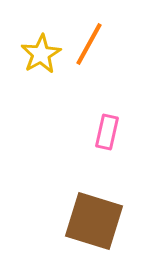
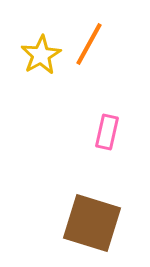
yellow star: moved 1 px down
brown square: moved 2 px left, 2 px down
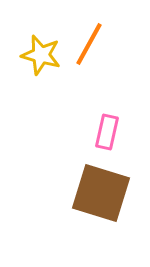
yellow star: rotated 27 degrees counterclockwise
brown square: moved 9 px right, 30 px up
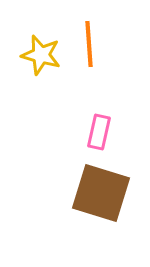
orange line: rotated 33 degrees counterclockwise
pink rectangle: moved 8 px left
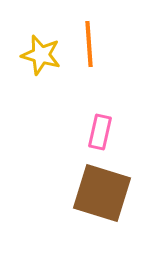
pink rectangle: moved 1 px right
brown square: moved 1 px right
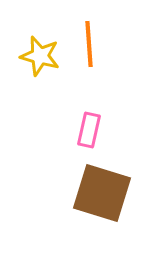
yellow star: moved 1 px left, 1 px down
pink rectangle: moved 11 px left, 2 px up
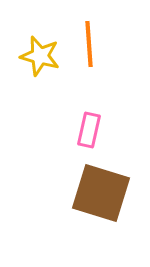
brown square: moved 1 px left
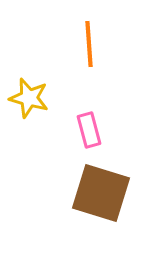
yellow star: moved 11 px left, 42 px down
pink rectangle: rotated 28 degrees counterclockwise
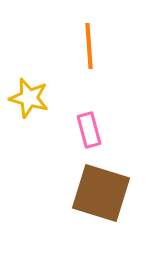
orange line: moved 2 px down
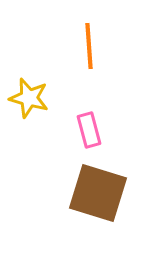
brown square: moved 3 px left
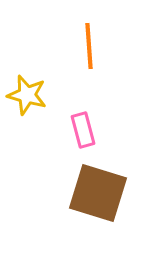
yellow star: moved 2 px left, 3 px up
pink rectangle: moved 6 px left
